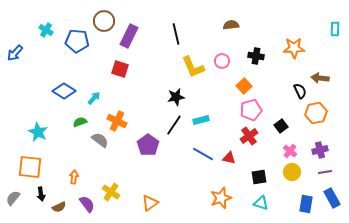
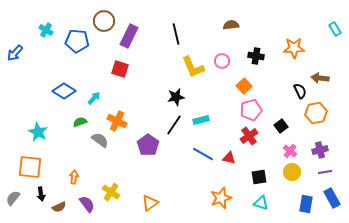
cyan rectangle at (335, 29): rotated 32 degrees counterclockwise
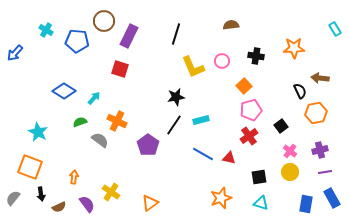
black line at (176, 34): rotated 30 degrees clockwise
orange square at (30, 167): rotated 15 degrees clockwise
yellow circle at (292, 172): moved 2 px left
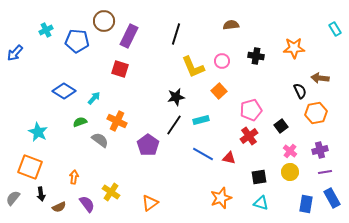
cyan cross at (46, 30): rotated 32 degrees clockwise
orange square at (244, 86): moved 25 px left, 5 px down
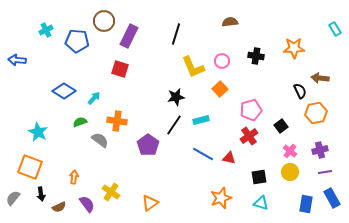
brown semicircle at (231, 25): moved 1 px left, 3 px up
blue arrow at (15, 53): moved 2 px right, 7 px down; rotated 54 degrees clockwise
orange square at (219, 91): moved 1 px right, 2 px up
orange cross at (117, 121): rotated 18 degrees counterclockwise
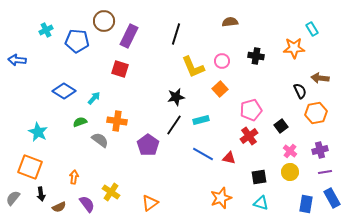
cyan rectangle at (335, 29): moved 23 px left
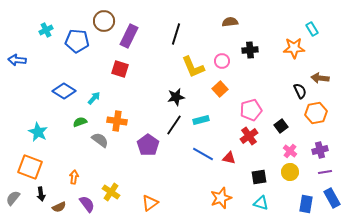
black cross at (256, 56): moved 6 px left, 6 px up; rotated 14 degrees counterclockwise
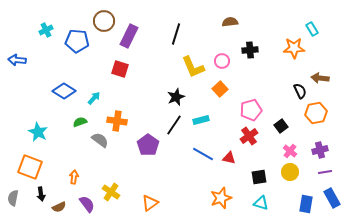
black star at (176, 97): rotated 12 degrees counterclockwise
gray semicircle at (13, 198): rotated 28 degrees counterclockwise
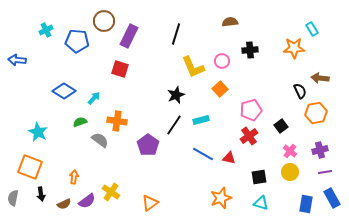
black star at (176, 97): moved 2 px up
purple semicircle at (87, 204): moved 3 px up; rotated 90 degrees clockwise
brown semicircle at (59, 207): moved 5 px right, 3 px up
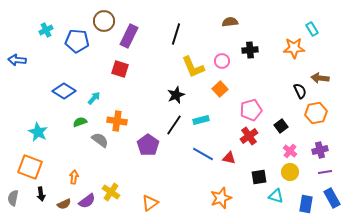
cyan triangle at (261, 203): moved 15 px right, 7 px up
